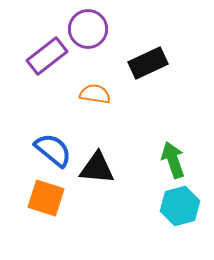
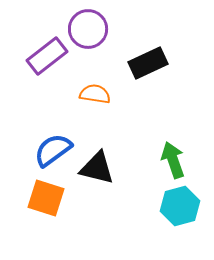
blue semicircle: rotated 75 degrees counterclockwise
black triangle: rotated 9 degrees clockwise
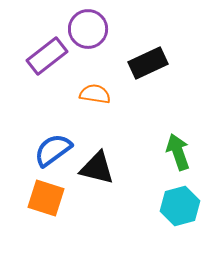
green arrow: moved 5 px right, 8 px up
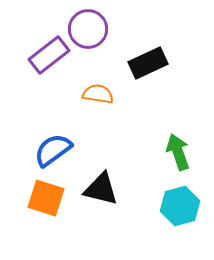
purple rectangle: moved 2 px right, 1 px up
orange semicircle: moved 3 px right
black triangle: moved 4 px right, 21 px down
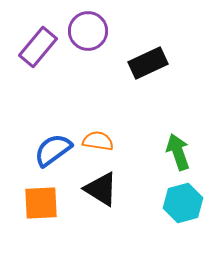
purple circle: moved 2 px down
purple rectangle: moved 11 px left, 8 px up; rotated 12 degrees counterclockwise
orange semicircle: moved 47 px down
black triangle: rotated 18 degrees clockwise
orange square: moved 5 px left, 5 px down; rotated 21 degrees counterclockwise
cyan hexagon: moved 3 px right, 3 px up
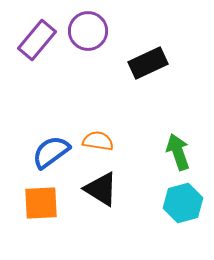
purple rectangle: moved 1 px left, 7 px up
blue semicircle: moved 2 px left, 2 px down
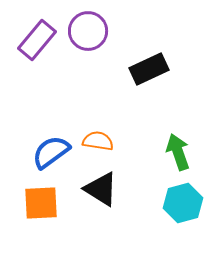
black rectangle: moved 1 px right, 6 px down
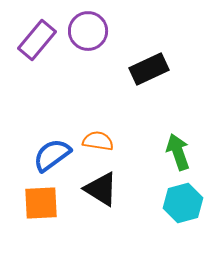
blue semicircle: moved 1 px right, 3 px down
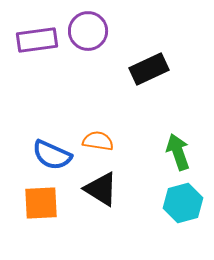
purple rectangle: rotated 42 degrees clockwise
blue semicircle: rotated 120 degrees counterclockwise
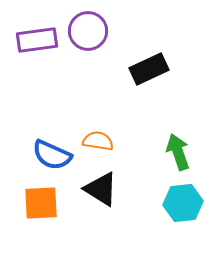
cyan hexagon: rotated 9 degrees clockwise
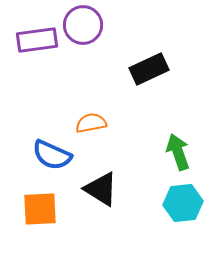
purple circle: moved 5 px left, 6 px up
orange semicircle: moved 7 px left, 18 px up; rotated 20 degrees counterclockwise
orange square: moved 1 px left, 6 px down
